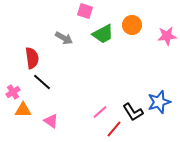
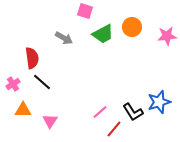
orange circle: moved 2 px down
pink cross: moved 8 px up
pink triangle: moved 1 px left; rotated 28 degrees clockwise
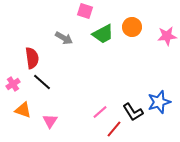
orange triangle: rotated 18 degrees clockwise
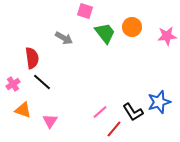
green trapezoid: moved 2 px right, 1 px up; rotated 100 degrees counterclockwise
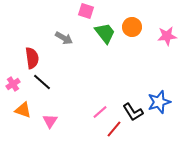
pink square: moved 1 px right
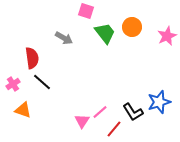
pink star: rotated 18 degrees counterclockwise
pink triangle: moved 32 px right
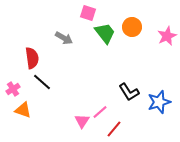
pink square: moved 2 px right, 2 px down
pink cross: moved 5 px down
black L-shape: moved 4 px left, 20 px up
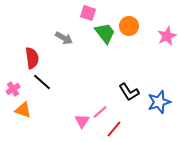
orange circle: moved 3 px left, 1 px up
